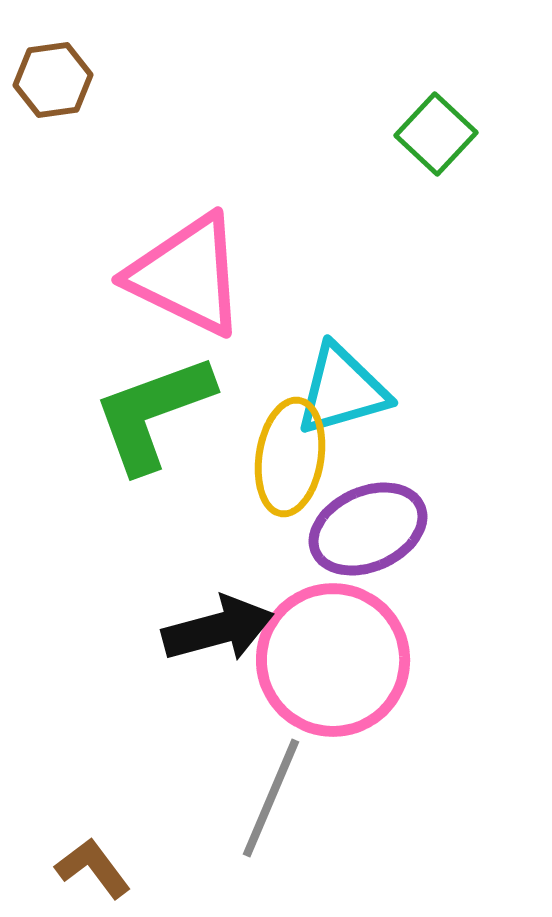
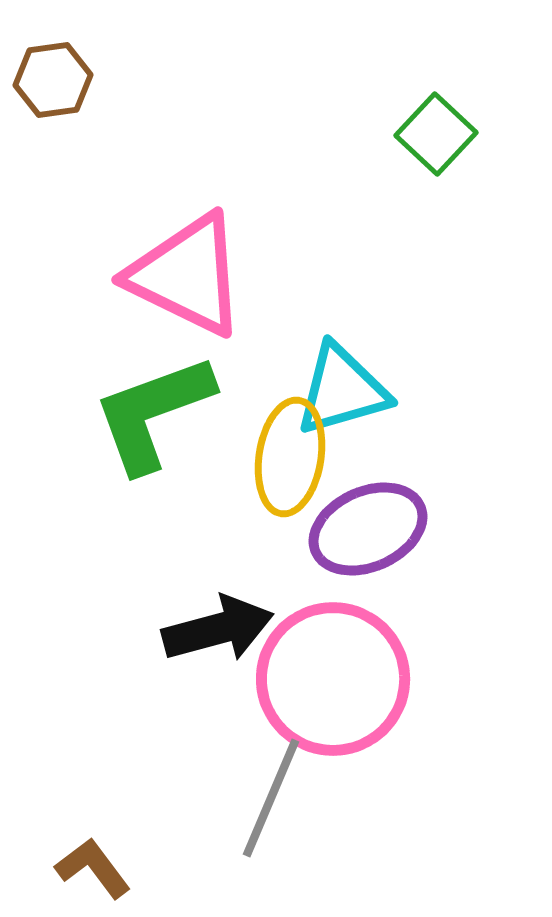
pink circle: moved 19 px down
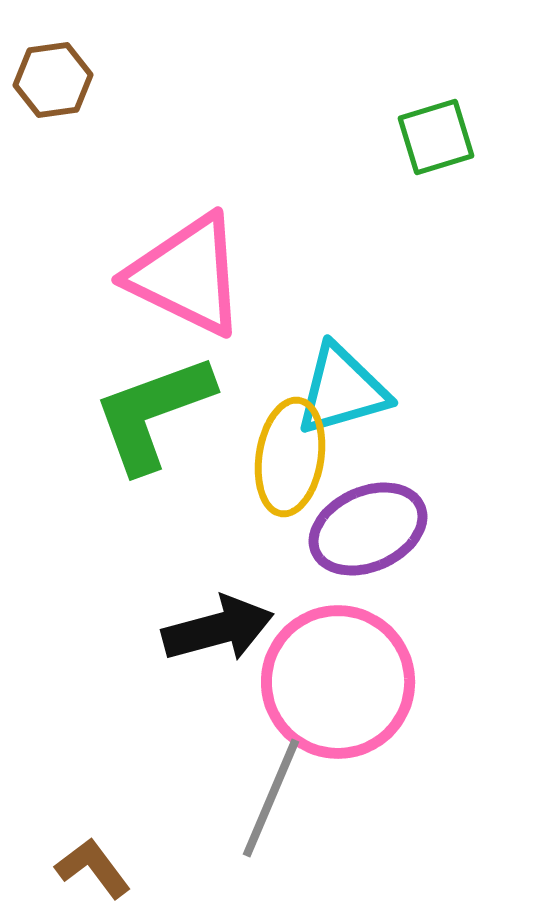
green square: moved 3 px down; rotated 30 degrees clockwise
pink circle: moved 5 px right, 3 px down
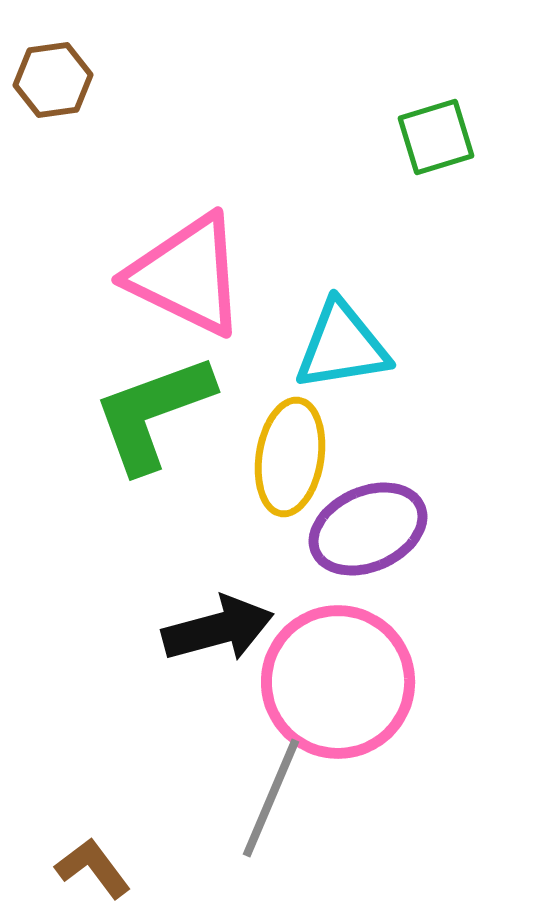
cyan triangle: moved 44 px up; rotated 7 degrees clockwise
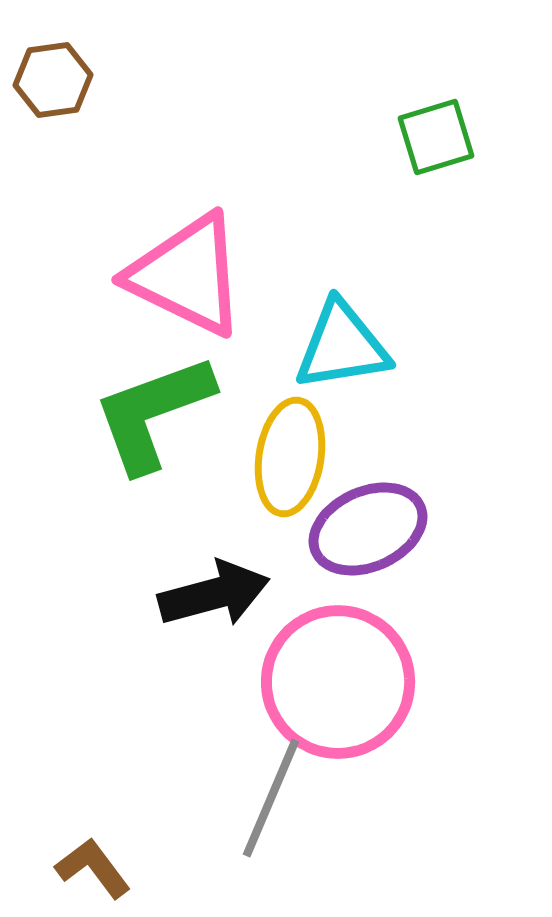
black arrow: moved 4 px left, 35 px up
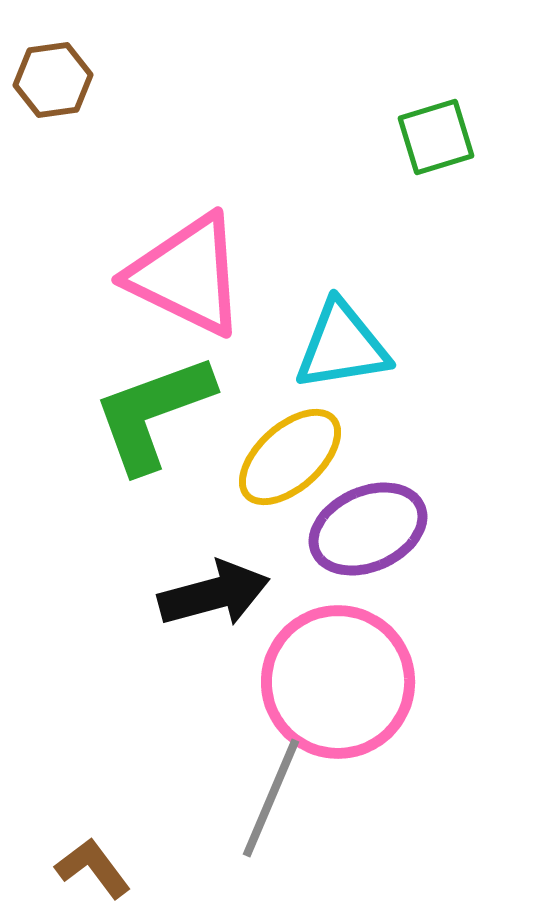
yellow ellipse: rotated 39 degrees clockwise
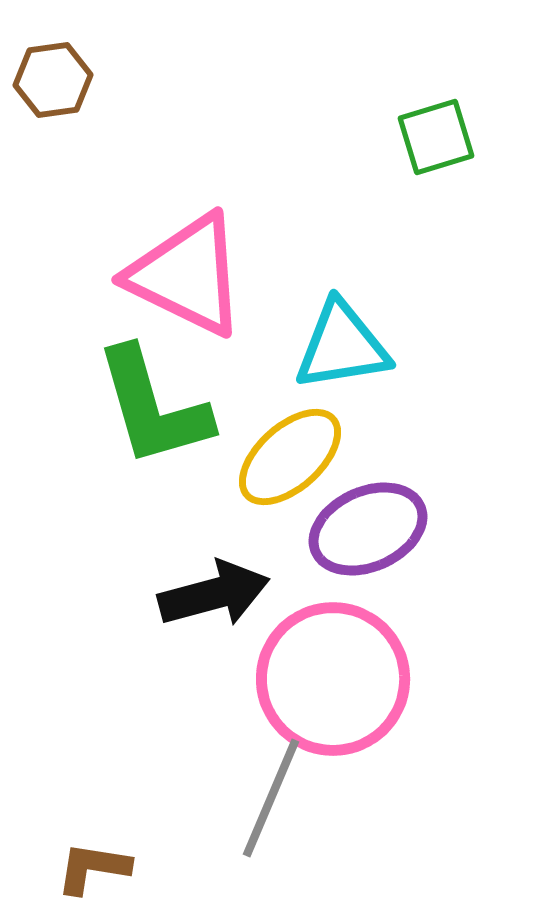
green L-shape: moved 6 px up; rotated 86 degrees counterclockwise
pink circle: moved 5 px left, 3 px up
brown L-shape: rotated 44 degrees counterclockwise
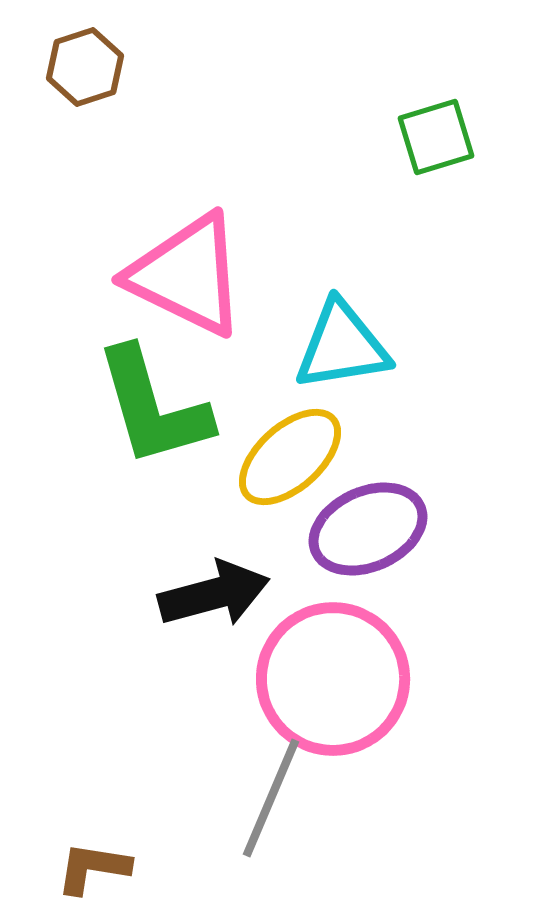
brown hexagon: moved 32 px right, 13 px up; rotated 10 degrees counterclockwise
